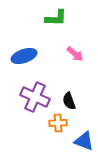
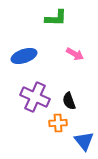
pink arrow: rotated 12 degrees counterclockwise
blue triangle: rotated 30 degrees clockwise
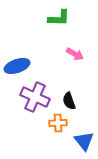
green L-shape: moved 3 px right
blue ellipse: moved 7 px left, 10 px down
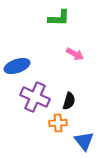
black semicircle: rotated 144 degrees counterclockwise
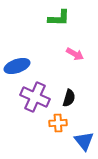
black semicircle: moved 3 px up
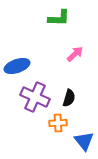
pink arrow: rotated 72 degrees counterclockwise
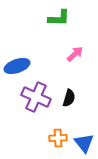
purple cross: moved 1 px right
orange cross: moved 15 px down
blue triangle: moved 2 px down
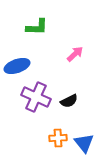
green L-shape: moved 22 px left, 9 px down
black semicircle: moved 3 px down; rotated 48 degrees clockwise
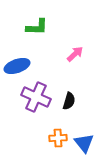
black semicircle: rotated 48 degrees counterclockwise
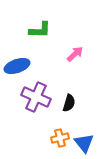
green L-shape: moved 3 px right, 3 px down
black semicircle: moved 2 px down
orange cross: moved 2 px right; rotated 12 degrees counterclockwise
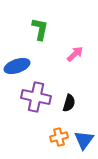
green L-shape: moved 1 px up; rotated 80 degrees counterclockwise
purple cross: rotated 12 degrees counterclockwise
orange cross: moved 1 px left, 1 px up
blue triangle: moved 3 px up; rotated 15 degrees clockwise
